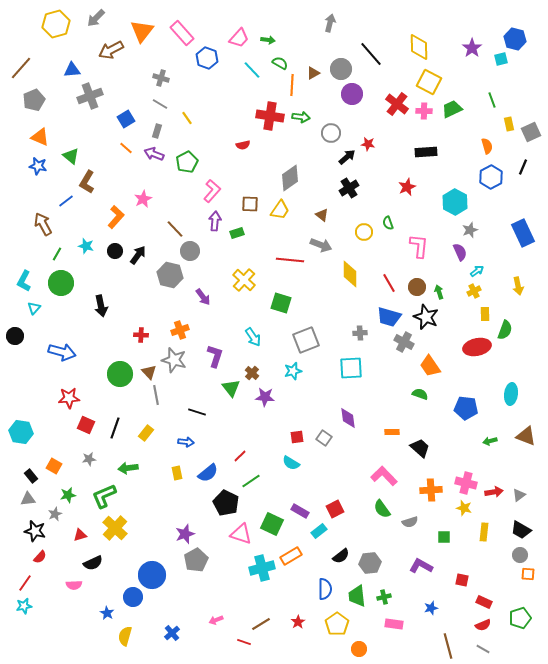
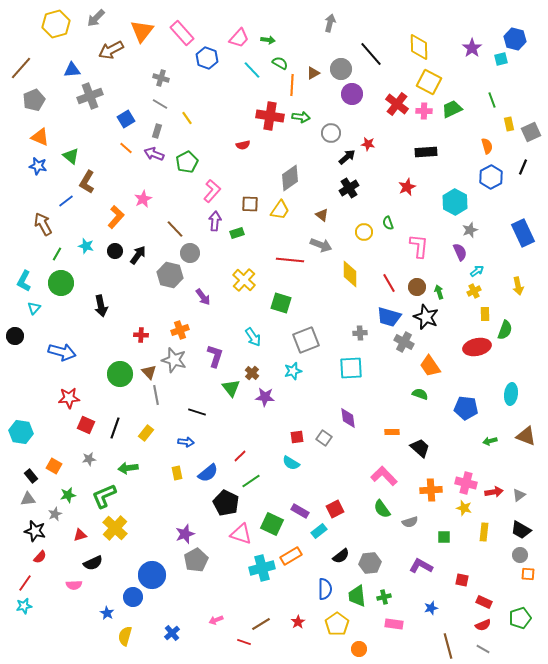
gray circle at (190, 251): moved 2 px down
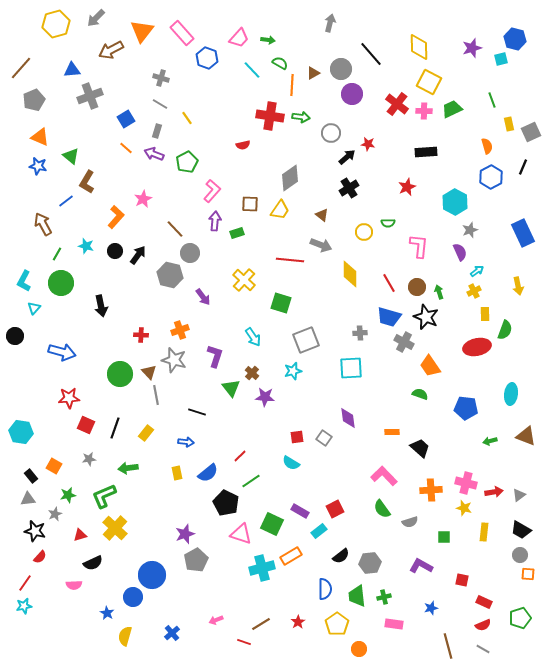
purple star at (472, 48): rotated 18 degrees clockwise
green semicircle at (388, 223): rotated 72 degrees counterclockwise
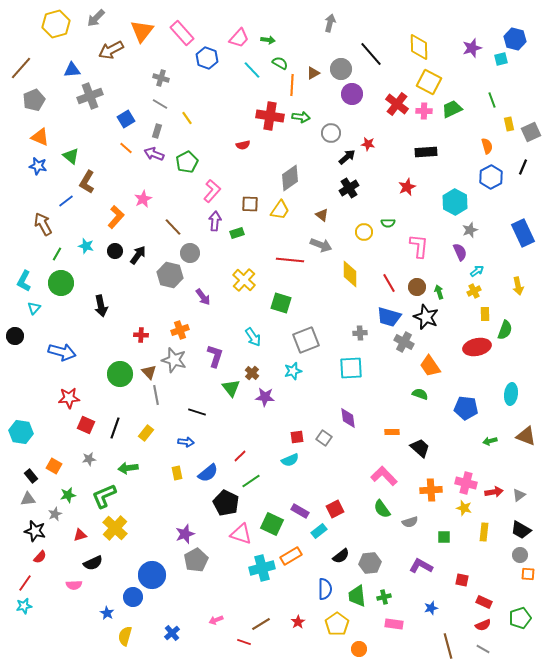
brown line at (175, 229): moved 2 px left, 2 px up
cyan semicircle at (291, 463): moved 1 px left, 3 px up; rotated 54 degrees counterclockwise
